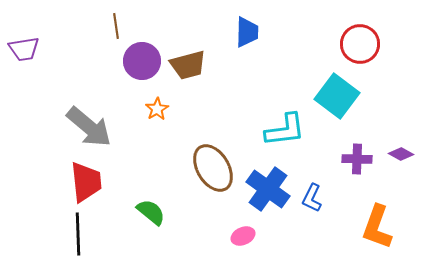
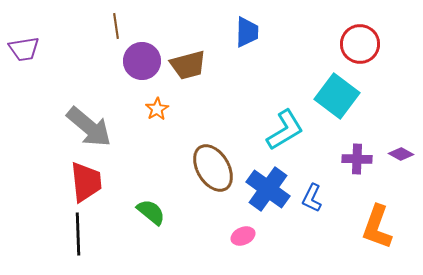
cyan L-shape: rotated 24 degrees counterclockwise
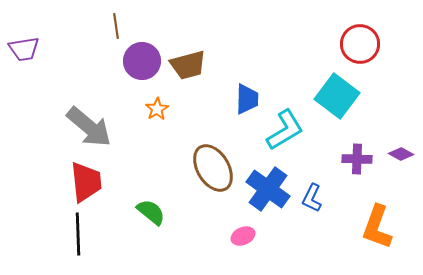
blue trapezoid: moved 67 px down
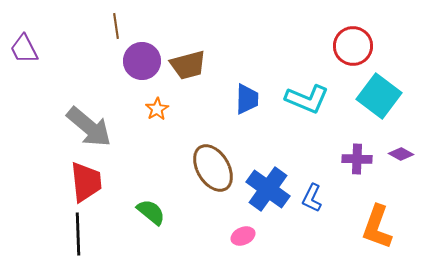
red circle: moved 7 px left, 2 px down
purple trapezoid: rotated 72 degrees clockwise
cyan square: moved 42 px right
cyan L-shape: moved 22 px right, 31 px up; rotated 54 degrees clockwise
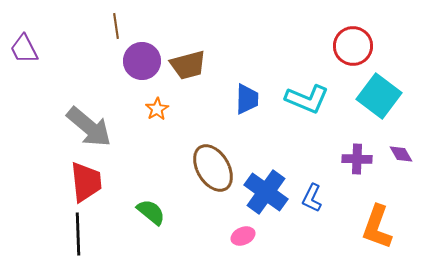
purple diamond: rotated 30 degrees clockwise
blue cross: moved 2 px left, 3 px down
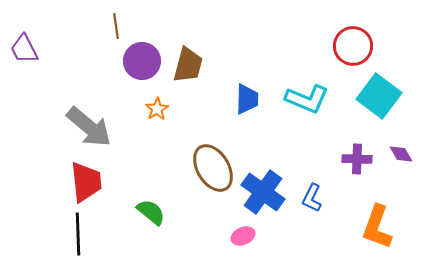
brown trapezoid: rotated 60 degrees counterclockwise
blue cross: moved 3 px left
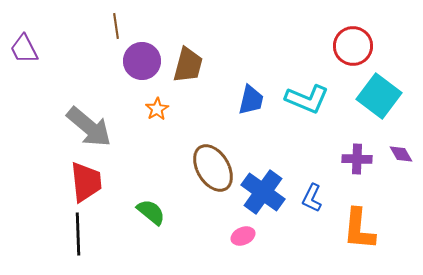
blue trapezoid: moved 4 px right, 1 px down; rotated 12 degrees clockwise
orange L-shape: moved 18 px left, 2 px down; rotated 15 degrees counterclockwise
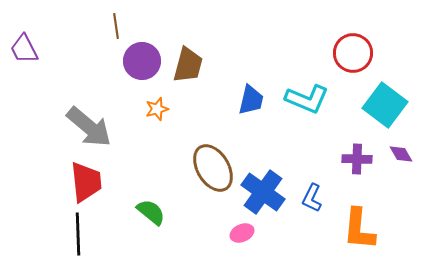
red circle: moved 7 px down
cyan square: moved 6 px right, 9 px down
orange star: rotated 15 degrees clockwise
pink ellipse: moved 1 px left, 3 px up
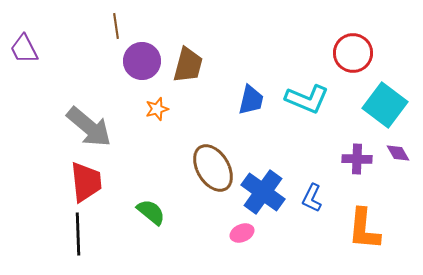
purple diamond: moved 3 px left, 1 px up
orange L-shape: moved 5 px right
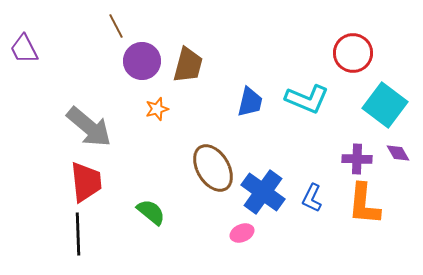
brown line: rotated 20 degrees counterclockwise
blue trapezoid: moved 1 px left, 2 px down
orange L-shape: moved 25 px up
